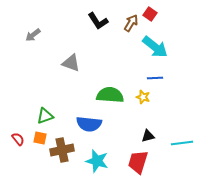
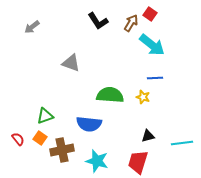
gray arrow: moved 1 px left, 8 px up
cyan arrow: moved 3 px left, 2 px up
orange square: rotated 24 degrees clockwise
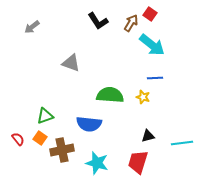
cyan star: moved 2 px down
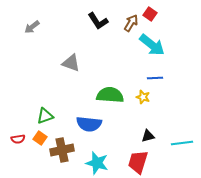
red semicircle: rotated 120 degrees clockwise
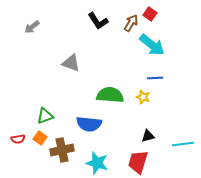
cyan line: moved 1 px right, 1 px down
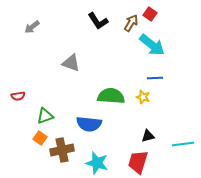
green semicircle: moved 1 px right, 1 px down
red semicircle: moved 43 px up
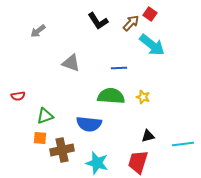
brown arrow: rotated 12 degrees clockwise
gray arrow: moved 6 px right, 4 px down
blue line: moved 36 px left, 10 px up
orange square: rotated 32 degrees counterclockwise
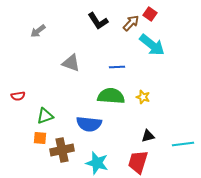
blue line: moved 2 px left, 1 px up
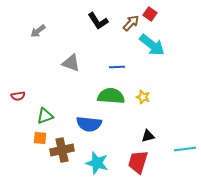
cyan line: moved 2 px right, 5 px down
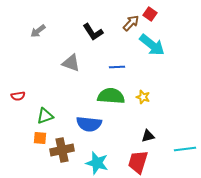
black L-shape: moved 5 px left, 11 px down
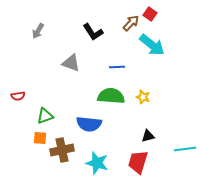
gray arrow: rotated 21 degrees counterclockwise
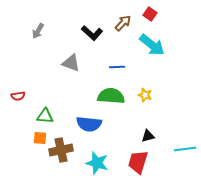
brown arrow: moved 8 px left
black L-shape: moved 1 px left, 1 px down; rotated 15 degrees counterclockwise
yellow star: moved 2 px right, 2 px up
green triangle: rotated 24 degrees clockwise
brown cross: moved 1 px left
